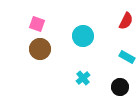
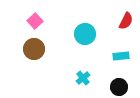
pink square: moved 2 px left, 3 px up; rotated 28 degrees clockwise
cyan circle: moved 2 px right, 2 px up
brown circle: moved 6 px left
cyan rectangle: moved 6 px left, 1 px up; rotated 35 degrees counterclockwise
black circle: moved 1 px left
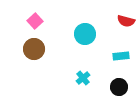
red semicircle: rotated 78 degrees clockwise
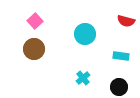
cyan rectangle: rotated 14 degrees clockwise
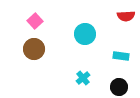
red semicircle: moved 5 px up; rotated 18 degrees counterclockwise
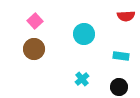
cyan circle: moved 1 px left
cyan cross: moved 1 px left, 1 px down
